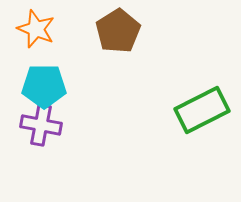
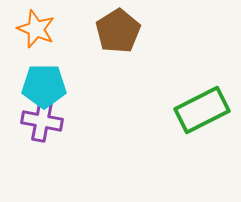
purple cross: moved 1 px right, 4 px up
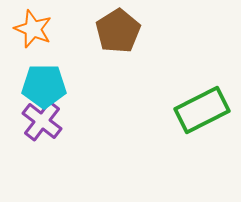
orange star: moved 3 px left
purple cross: rotated 27 degrees clockwise
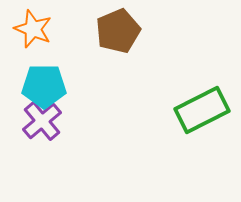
brown pentagon: rotated 9 degrees clockwise
purple cross: rotated 12 degrees clockwise
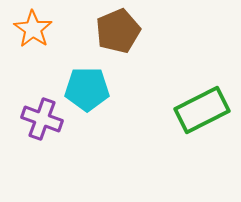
orange star: rotated 12 degrees clockwise
cyan pentagon: moved 43 px right, 3 px down
purple cross: moved 2 px up; rotated 30 degrees counterclockwise
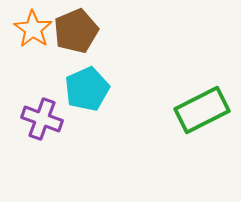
brown pentagon: moved 42 px left
cyan pentagon: rotated 24 degrees counterclockwise
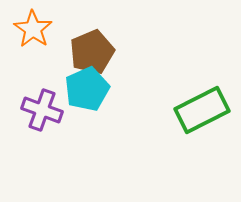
brown pentagon: moved 16 px right, 21 px down
purple cross: moved 9 px up
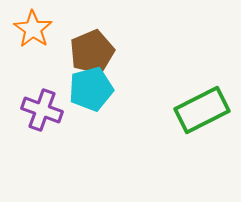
cyan pentagon: moved 4 px right; rotated 9 degrees clockwise
